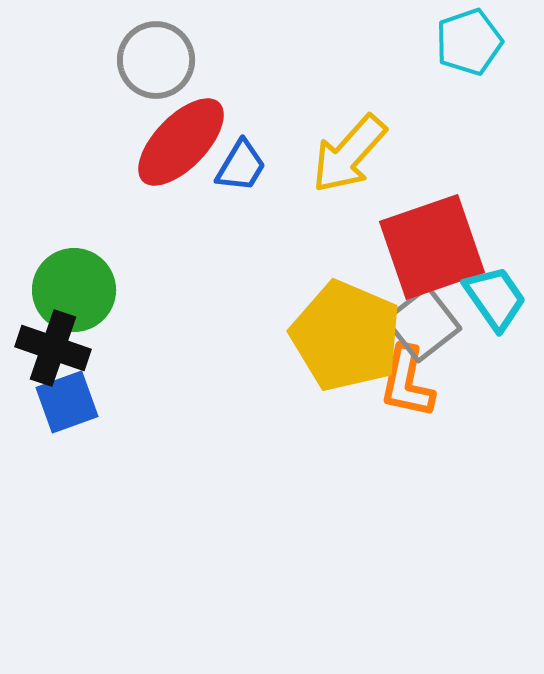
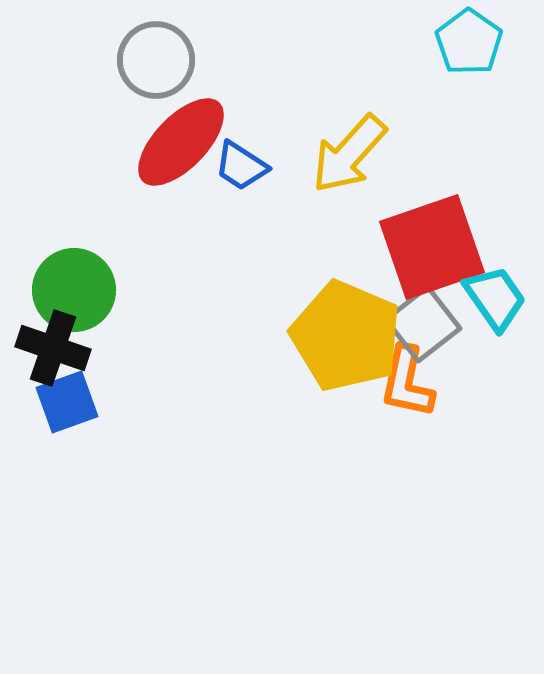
cyan pentagon: rotated 18 degrees counterclockwise
blue trapezoid: rotated 92 degrees clockwise
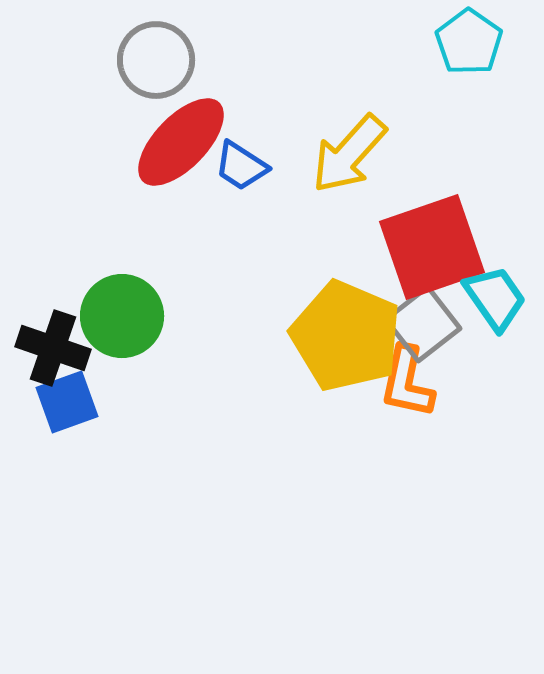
green circle: moved 48 px right, 26 px down
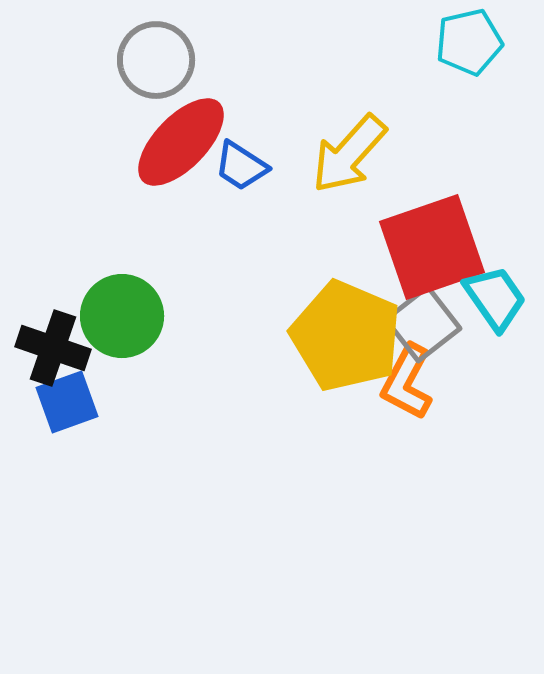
cyan pentagon: rotated 24 degrees clockwise
orange L-shape: rotated 16 degrees clockwise
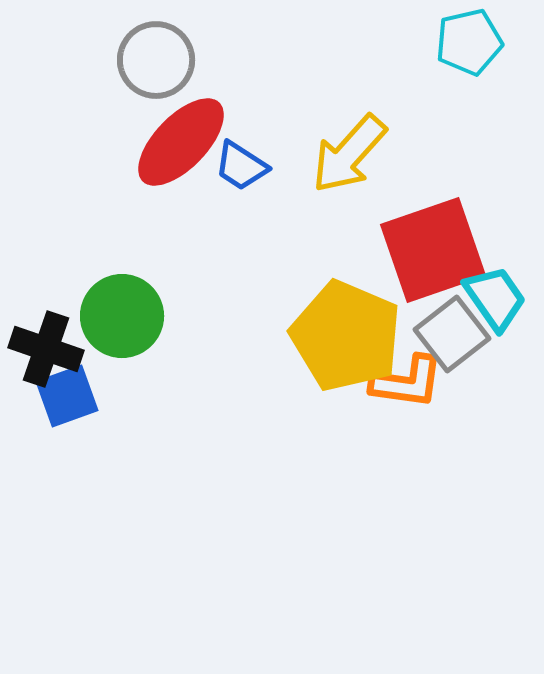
red square: moved 1 px right, 3 px down
gray square: moved 29 px right, 10 px down
black cross: moved 7 px left, 1 px down
orange L-shape: rotated 110 degrees counterclockwise
blue square: moved 6 px up
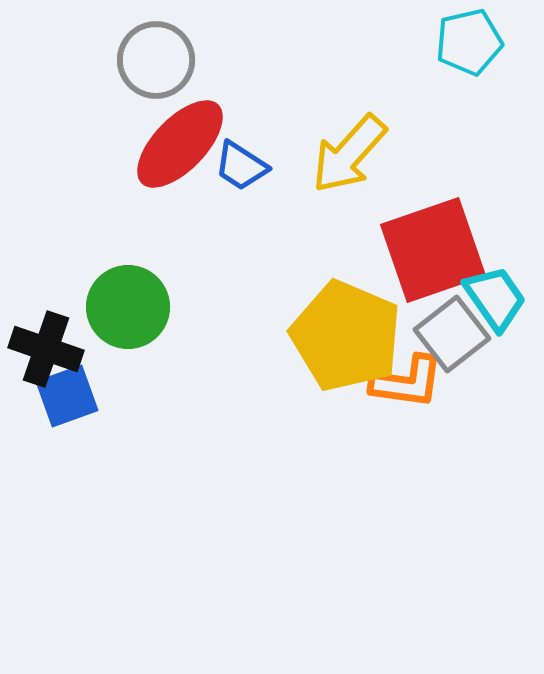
red ellipse: moved 1 px left, 2 px down
green circle: moved 6 px right, 9 px up
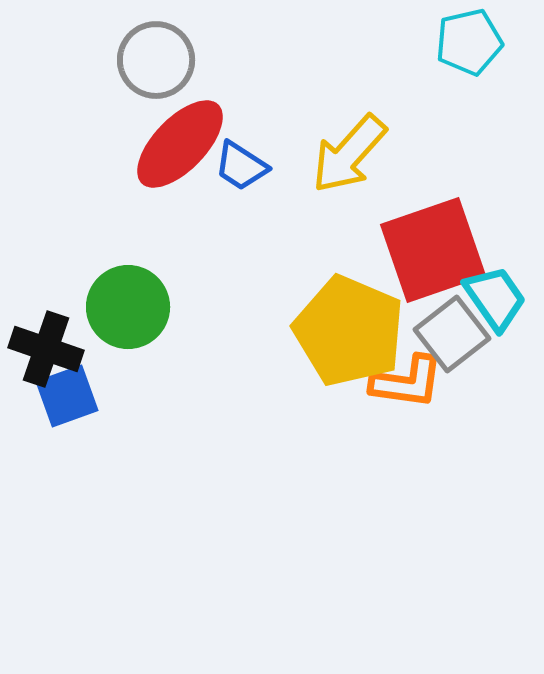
yellow pentagon: moved 3 px right, 5 px up
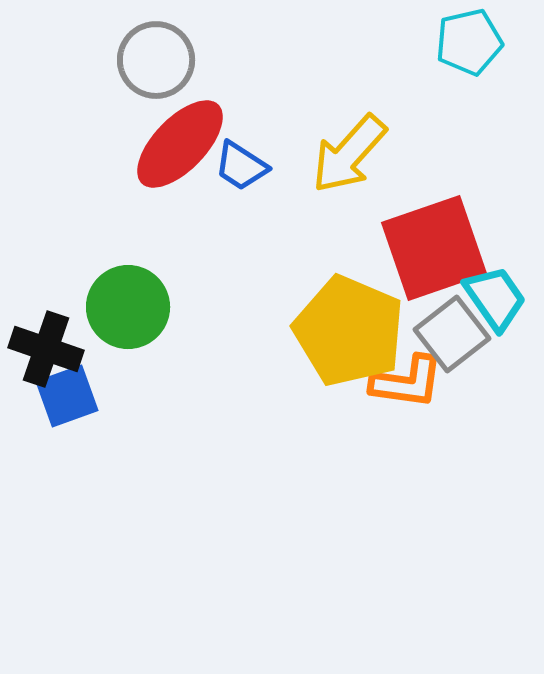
red square: moved 1 px right, 2 px up
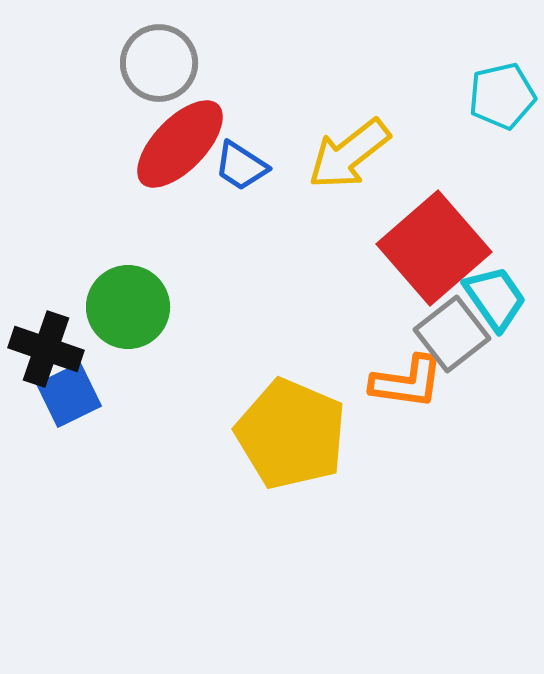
cyan pentagon: moved 33 px right, 54 px down
gray circle: moved 3 px right, 3 px down
yellow arrow: rotated 10 degrees clockwise
red square: rotated 22 degrees counterclockwise
yellow pentagon: moved 58 px left, 103 px down
blue square: moved 2 px right, 1 px up; rotated 6 degrees counterclockwise
